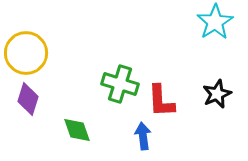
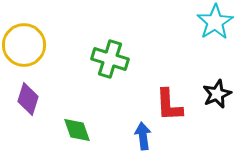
yellow circle: moved 2 px left, 8 px up
green cross: moved 10 px left, 25 px up
red L-shape: moved 8 px right, 4 px down
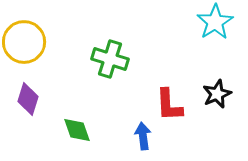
yellow circle: moved 3 px up
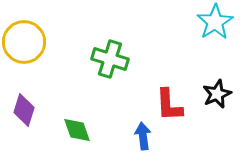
purple diamond: moved 4 px left, 11 px down
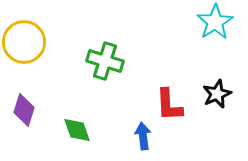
green cross: moved 5 px left, 2 px down
